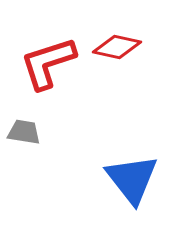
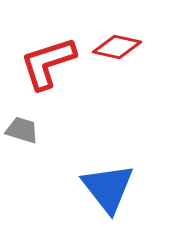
gray trapezoid: moved 2 px left, 2 px up; rotated 8 degrees clockwise
blue triangle: moved 24 px left, 9 px down
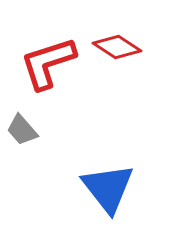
red diamond: rotated 21 degrees clockwise
gray trapezoid: rotated 148 degrees counterclockwise
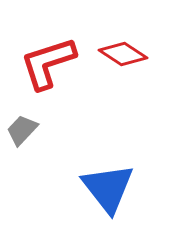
red diamond: moved 6 px right, 7 px down
gray trapezoid: rotated 84 degrees clockwise
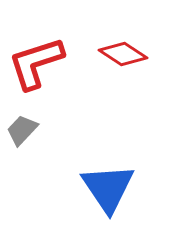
red L-shape: moved 12 px left
blue triangle: rotated 4 degrees clockwise
